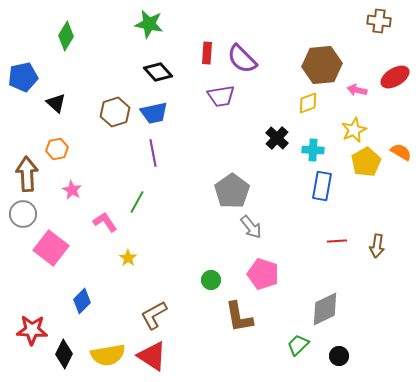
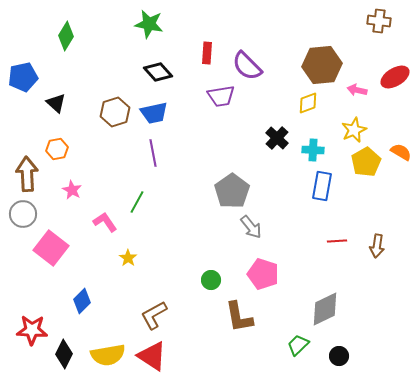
purple semicircle at (242, 59): moved 5 px right, 7 px down
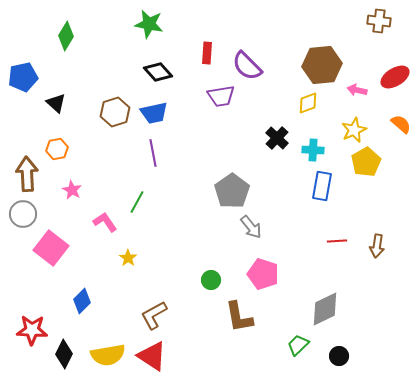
orange semicircle at (401, 152): moved 28 px up; rotated 10 degrees clockwise
